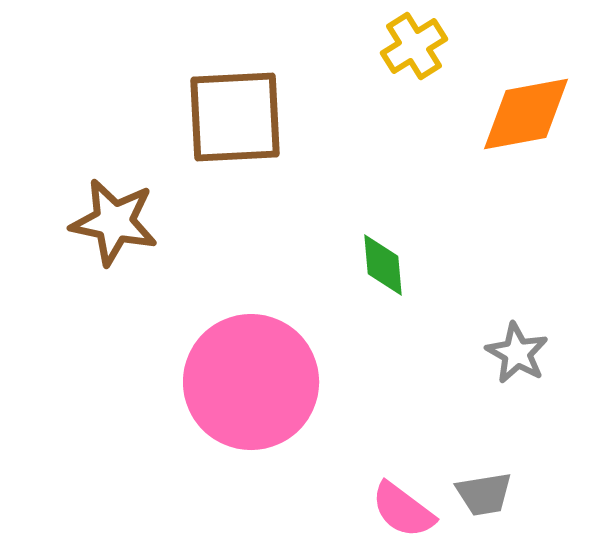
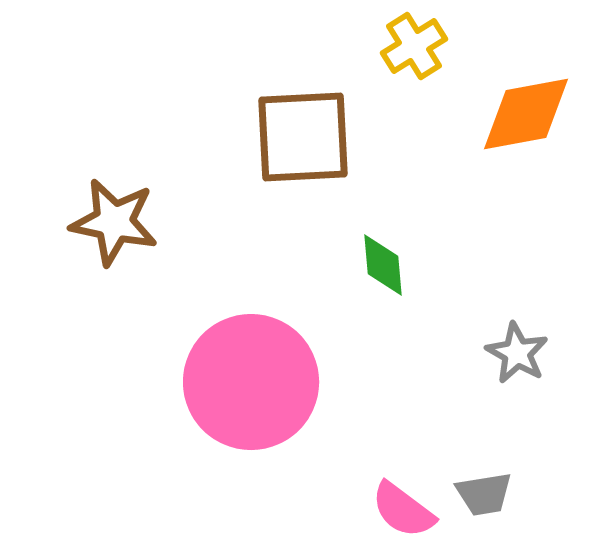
brown square: moved 68 px right, 20 px down
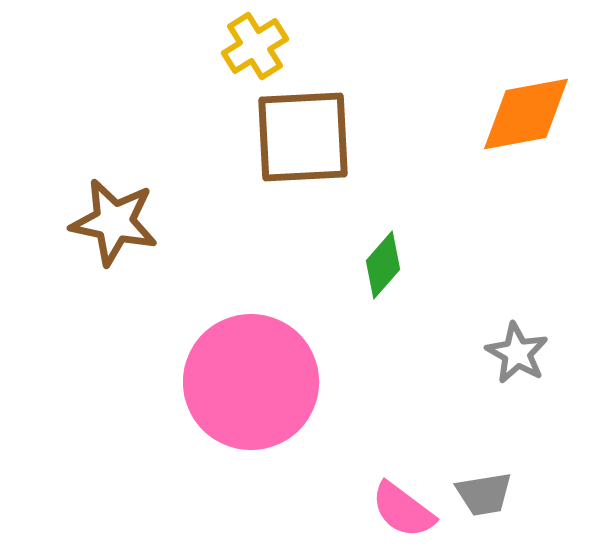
yellow cross: moved 159 px left
green diamond: rotated 46 degrees clockwise
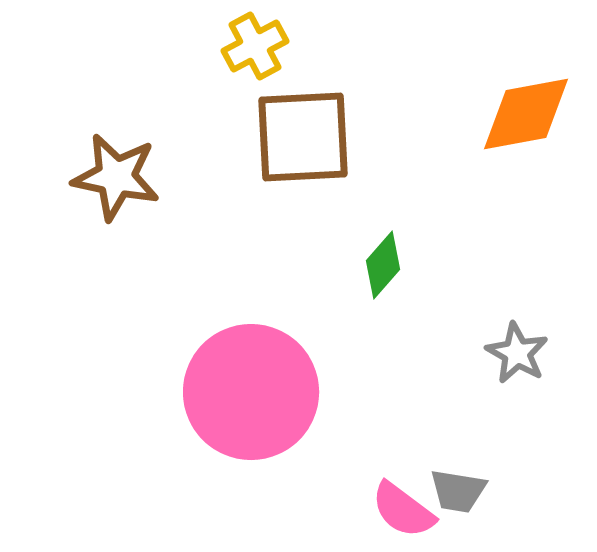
yellow cross: rotated 4 degrees clockwise
brown star: moved 2 px right, 45 px up
pink circle: moved 10 px down
gray trapezoid: moved 26 px left, 3 px up; rotated 18 degrees clockwise
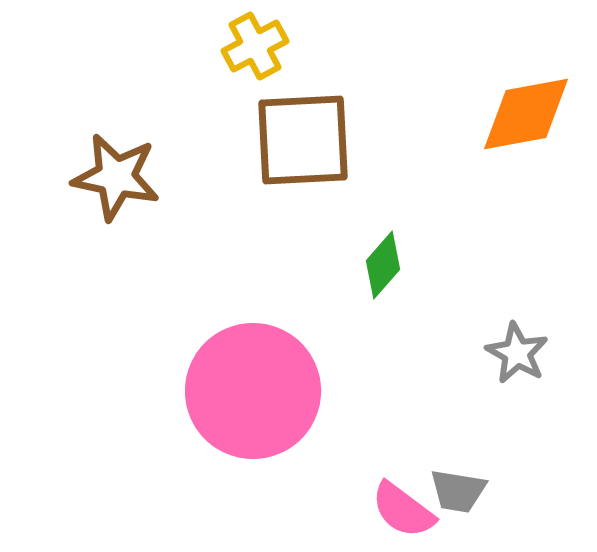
brown square: moved 3 px down
pink circle: moved 2 px right, 1 px up
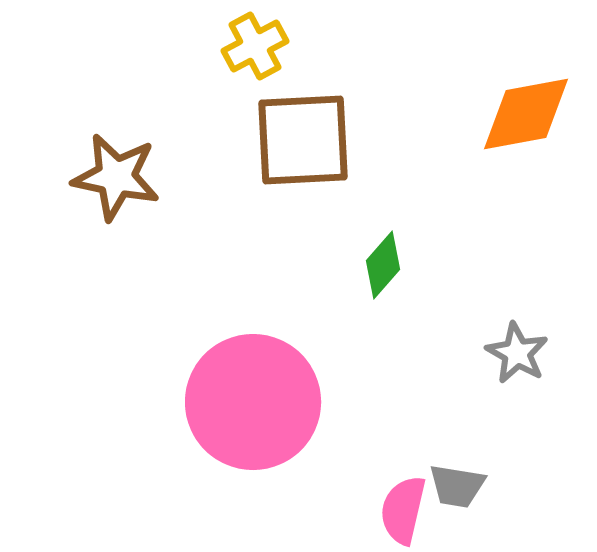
pink circle: moved 11 px down
gray trapezoid: moved 1 px left, 5 px up
pink semicircle: rotated 66 degrees clockwise
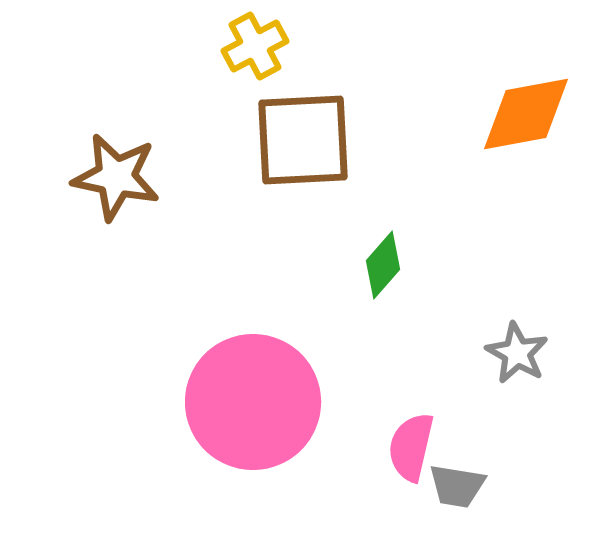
pink semicircle: moved 8 px right, 63 px up
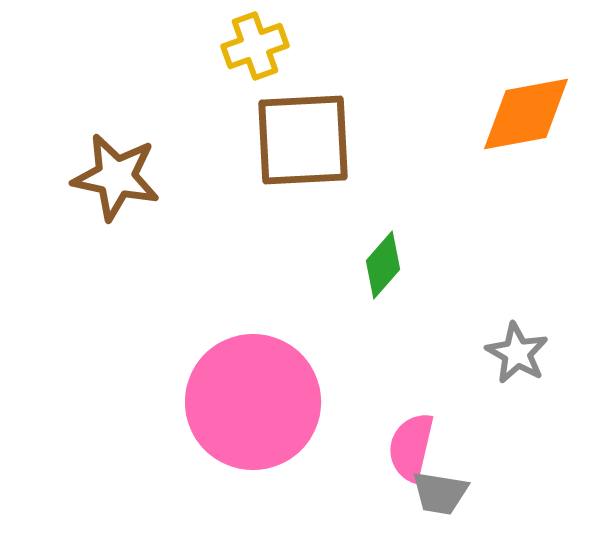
yellow cross: rotated 8 degrees clockwise
gray trapezoid: moved 17 px left, 7 px down
